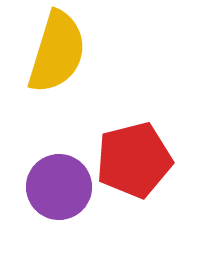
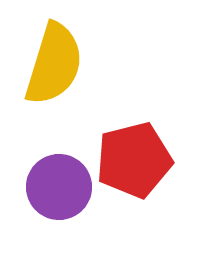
yellow semicircle: moved 3 px left, 12 px down
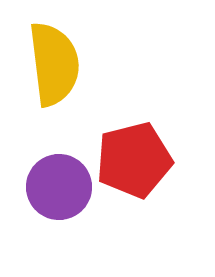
yellow semicircle: rotated 24 degrees counterclockwise
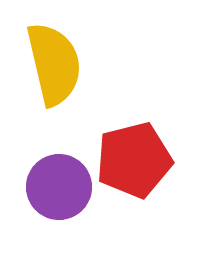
yellow semicircle: rotated 6 degrees counterclockwise
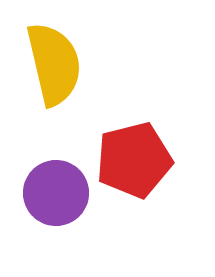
purple circle: moved 3 px left, 6 px down
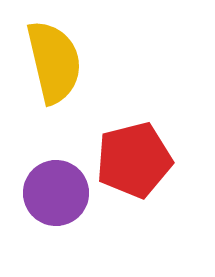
yellow semicircle: moved 2 px up
